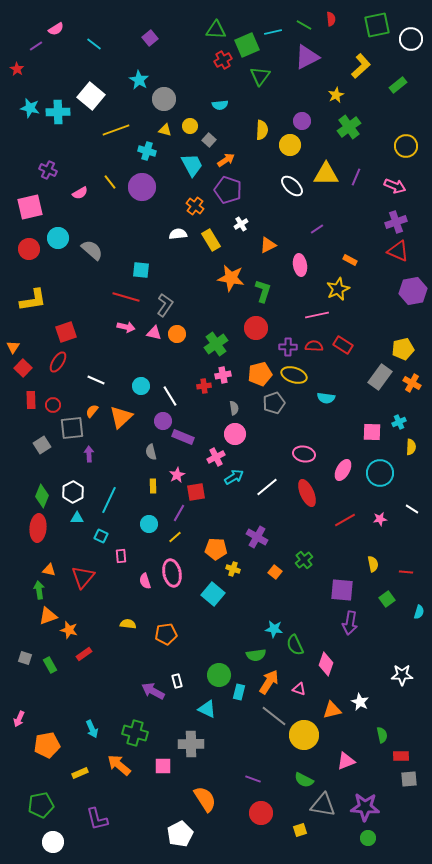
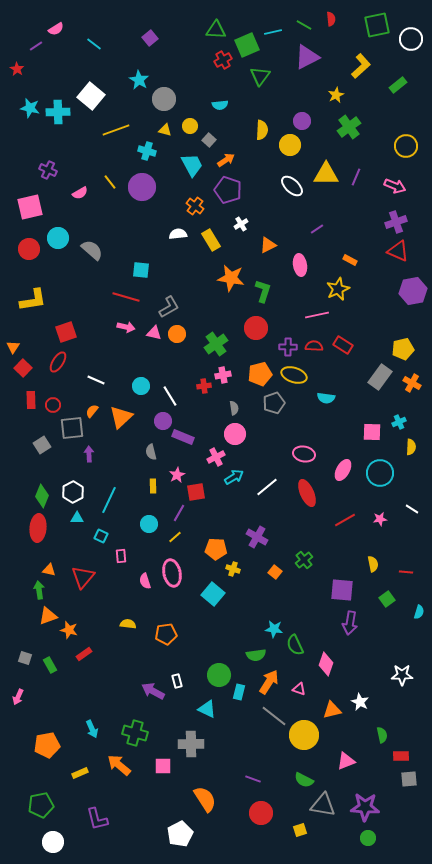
gray L-shape at (165, 305): moved 4 px right, 2 px down; rotated 25 degrees clockwise
pink arrow at (19, 719): moved 1 px left, 22 px up
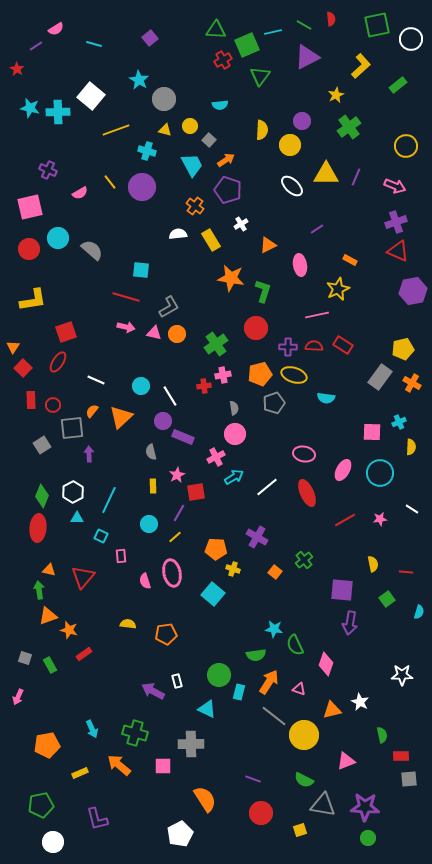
cyan line at (94, 44): rotated 21 degrees counterclockwise
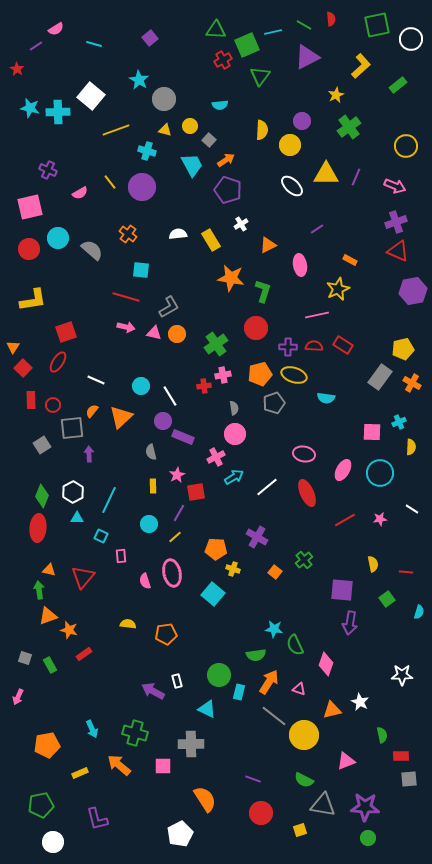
orange cross at (195, 206): moved 67 px left, 28 px down
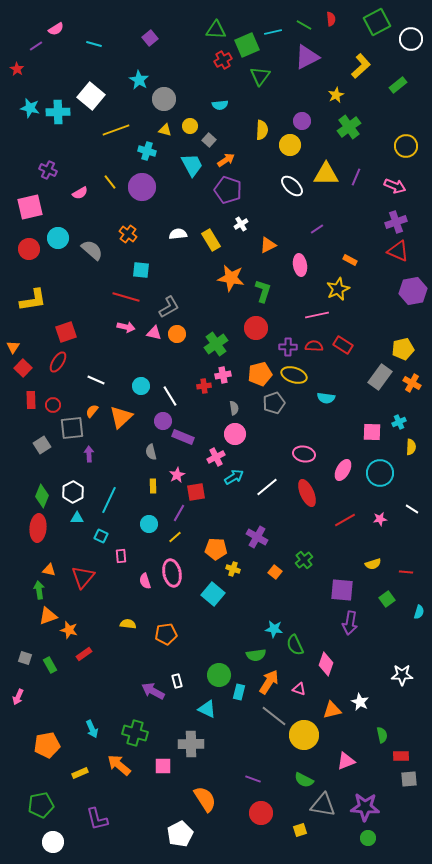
green square at (377, 25): moved 3 px up; rotated 16 degrees counterclockwise
yellow semicircle at (373, 564): rotated 84 degrees clockwise
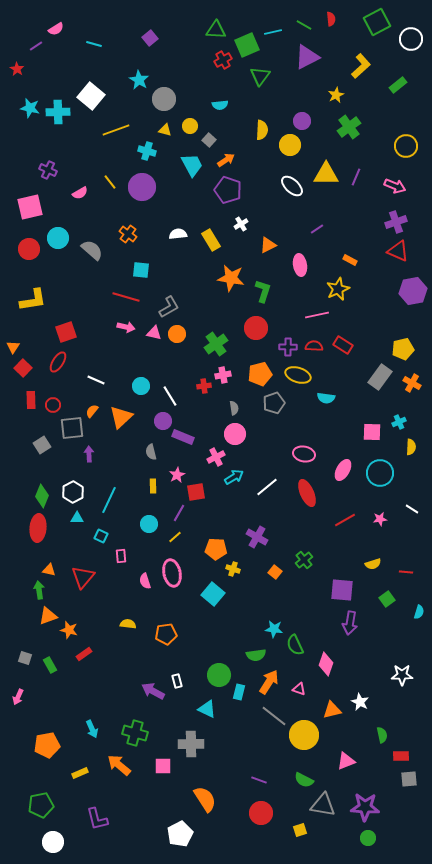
yellow ellipse at (294, 375): moved 4 px right
purple line at (253, 779): moved 6 px right, 1 px down
